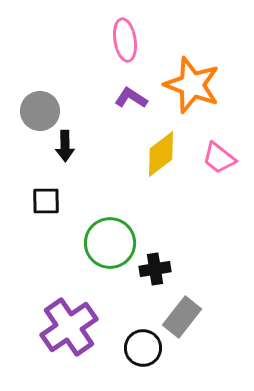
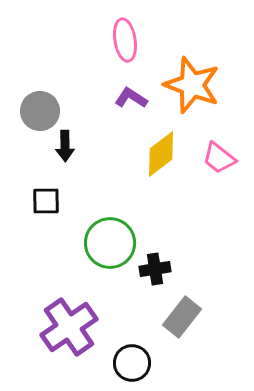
black circle: moved 11 px left, 15 px down
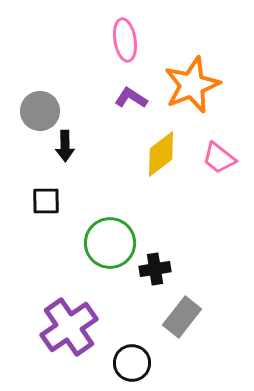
orange star: rotated 30 degrees clockwise
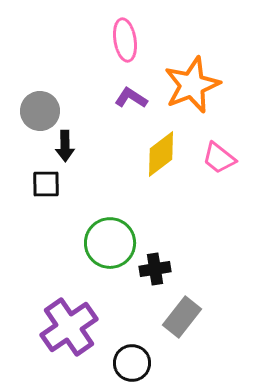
black square: moved 17 px up
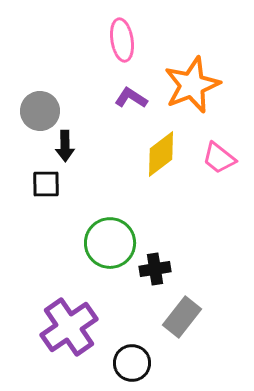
pink ellipse: moved 3 px left
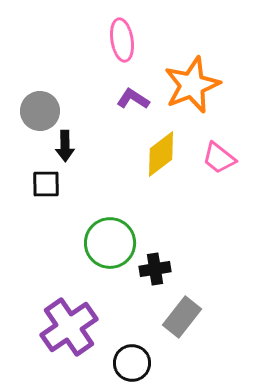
purple L-shape: moved 2 px right, 1 px down
